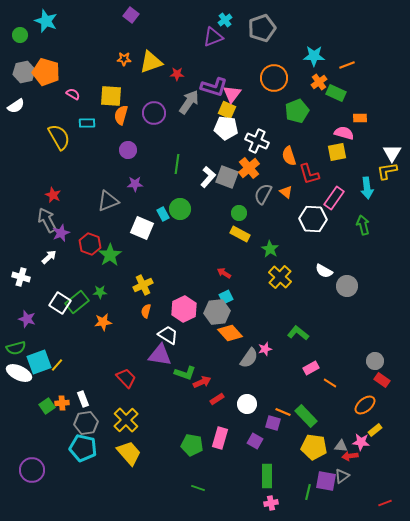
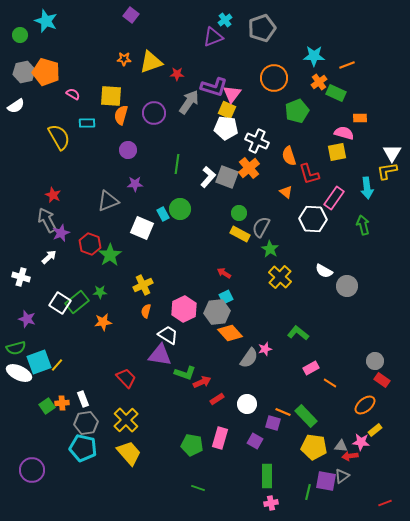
gray semicircle at (263, 194): moved 2 px left, 33 px down
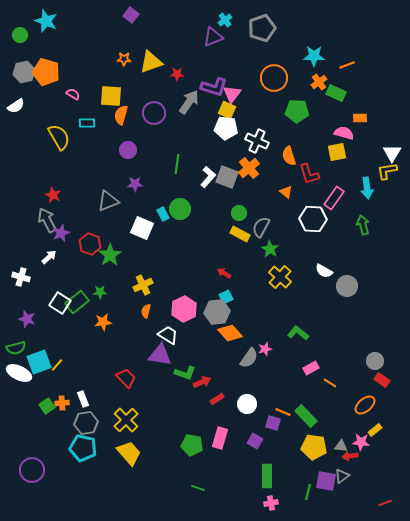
green pentagon at (297, 111): rotated 25 degrees clockwise
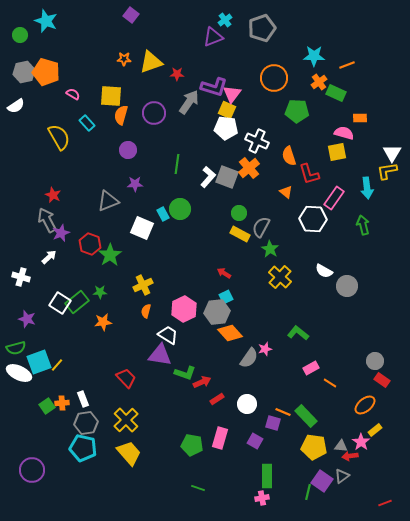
cyan rectangle at (87, 123): rotated 49 degrees clockwise
pink star at (361, 442): rotated 30 degrees clockwise
purple square at (326, 481): moved 4 px left; rotated 25 degrees clockwise
pink cross at (271, 503): moved 9 px left, 5 px up
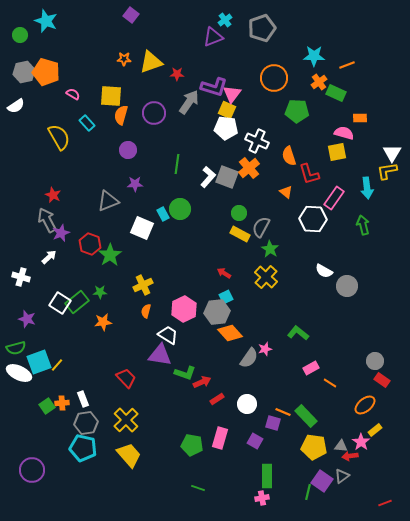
yellow cross at (280, 277): moved 14 px left
yellow trapezoid at (129, 453): moved 2 px down
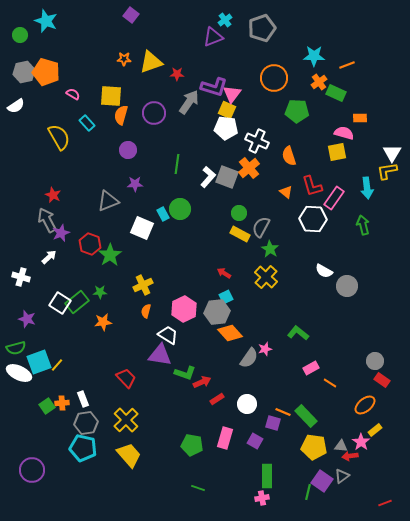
red L-shape at (309, 174): moved 3 px right, 12 px down
pink rectangle at (220, 438): moved 5 px right
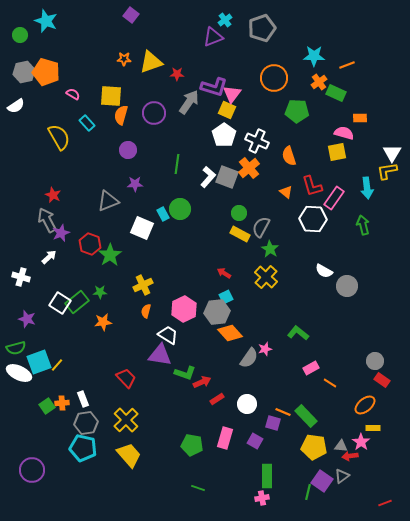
white pentagon at (226, 128): moved 2 px left, 7 px down; rotated 30 degrees clockwise
yellow rectangle at (375, 430): moved 2 px left, 2 px up; rotated 40 degrees clockwise
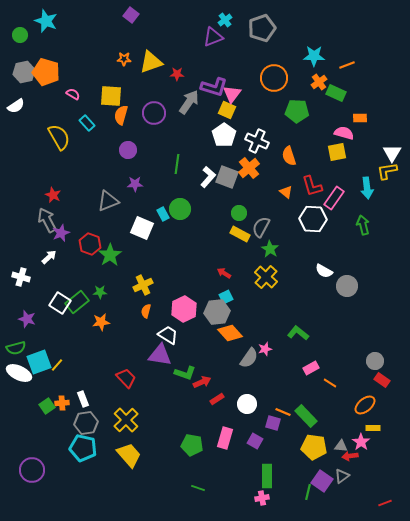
orange star at (103, 322): moved 2 px left
